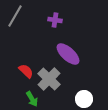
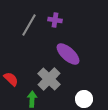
gray line: moved 14 px right, 9 px down
red semicircle: moved 15 px left, 8 px down
green arrow: rotated 147 degrees counterclockwise
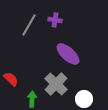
gray cross: moved 7 px right, 5 px down
